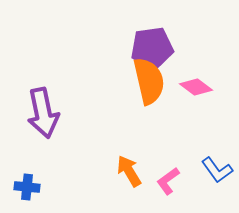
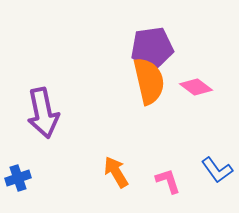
orange arrow: moved 13 px left, 1 px down
pink L-shape: rotated 108 degrees clockwise
blue cross: moved 9 px left, 9 px up; rotated 25 degrees counterclockwise
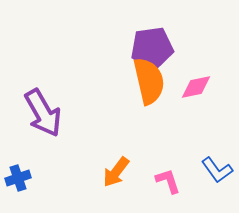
pink diamond: rotated 48 degrees counterclockwise
purple arrow: rotated 18 degrees counterclockwise
orange arrow: rotated 112 degrees counterclockwise
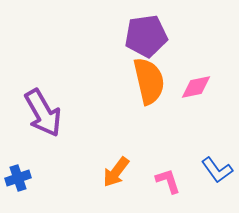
purple pentagon: moved 6 px left, 12 px up
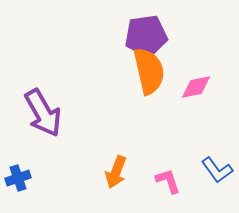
orange semicircle: moved 10 px up
orange arrow: rotated 16 degrees counterclockwise
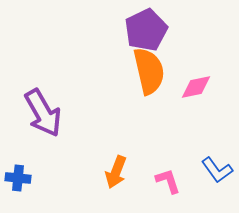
purple pentagon: moved 6 px up; rotated 18 degrees counterclockwise
blue cross: rotated 25 degrees clockwise
